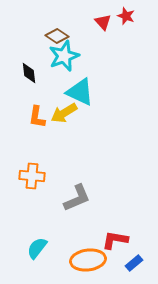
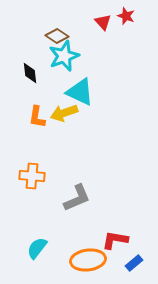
black diamond: moved 1 px right
yellow arrow: rotated 12 degrees clockwise
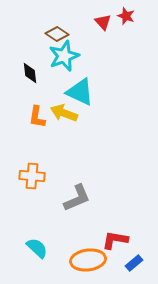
brown diamond: moved 2 px up
yellow arrow: rotated 40 degrees clockwise
cyan semicircle: rotated 95 degrees clockwise
